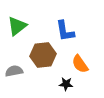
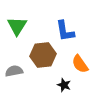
green triangle: rotated 20 degrees counterclockwise
black star: moved 2 px left, 1 px down; rotated 16 degrees clockwise
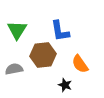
green triangle: moved 4 px down
blue L-shape: moved 5 px left
gray semicircle: moved 2 px up
black star: moved 1 px right
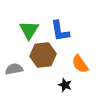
green triangle: moved 12 px right
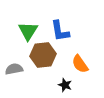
green triangle: moved 1 px left, 1 px down
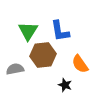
gray semicircle: moved 1 px right
